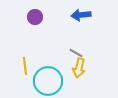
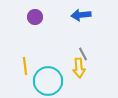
gray line: moved 7 px right, 1 px down; rotated 32 degrees clockwise
yellow arrow: rotated 18 degrees counterclockwise
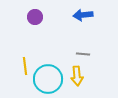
blue arrow: moved 2 px right
gray line: rotated 56 degrees counterclockwise
yellow arrow: moved 2 px left, 8 px down
cyan circle: moved 2 px up
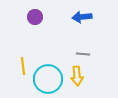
blue arrow: moved 1 px left, 2 px down
yellow line: moved 2 px left
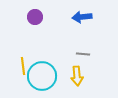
cyan circle: moved 6 px left, 3 px up
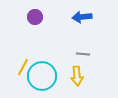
yellow line: moved 1 px down; rotated 36 degrees clockwise
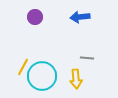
blue arrow: moved 2 px left
gray line: moved 4 px right, 4 px down
yellow arrow: moved 1 px left, 3 px down
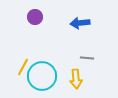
blue arrow: moved 6 px down
